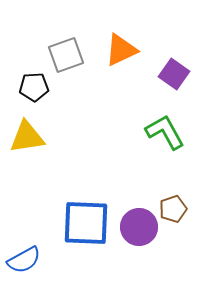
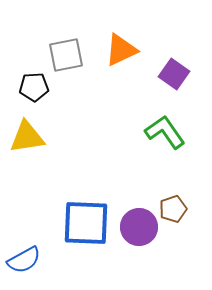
gray square: rotated 9 degrees clockwise
green L-shape: rotated 6 degrees counterclockwise
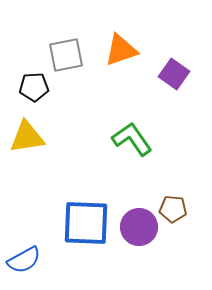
orange triangle: rotated 6 degrees clockwise
green L-shape: moved 33 px left, 7 px down
brown pentagon: rotated 24 degrees clockwise
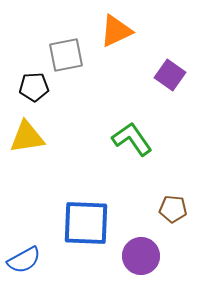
orange triangle: moved 5 px left, 19 px up; rotated 6 degrees counterclockwise
purple square: moved 4 px left, 1 px down
purple circle: moved 2 px right, 29 px down
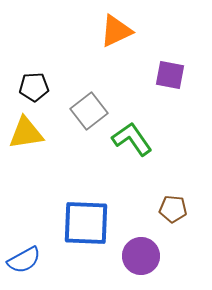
gray square: moved 23 px right, 56 px down; rotated 27 degrees counterclockwise
purple square: rotated 24 degrees counterclockwise
yellow triangle: moved 1 px left, 4 px up
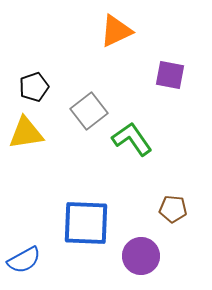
black pentagon: rotated 16 degrees counterclockwise
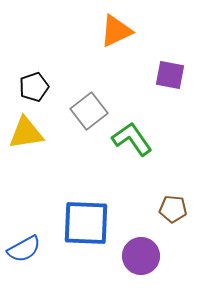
blue semicircle: moved 11 px up
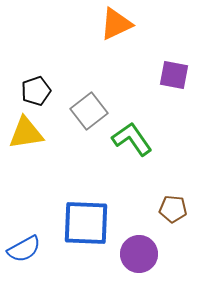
orange triangle: moved 7 px up
purple square: moved 4 px right
black pentagon: moved 2 px right, 4 px down
purple circle: moved 2 px left, 2 px up
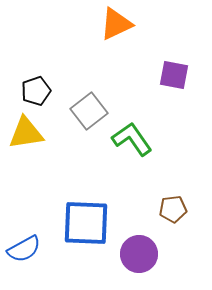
brown pentagon: rotated 12 degrees counterclockwise
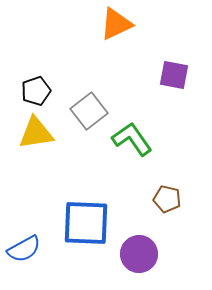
yellow triangle: moved 10 px right
brown pentagon: moved 6 px left, 10 px up; rotated 20 degrees clockwise
